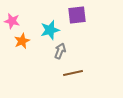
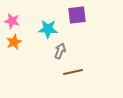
cyan star: moved 2 px left, 1 px up; rotated 18 degrees clockwise
orange star: moved 8 px left, 1 px down
brown line: moved 1 px up
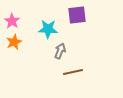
pink star: rotated 21 degrees clockwise
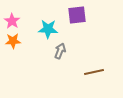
orange star: moved 1 px left, 1 px up; rotated 21 degrees clockwise
brown line: moved 21 px right
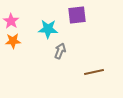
pink star: moved 1 px left
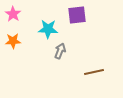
pink star: moved 2 px right, 7 px up
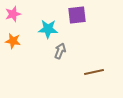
pink star: rotated 21 degrees clockwise
orange star: rotated 14 degrees clockwise
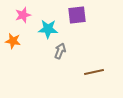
pink star: moved 10 px right, 1 px down
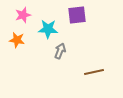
orange star: moved 4 px right, 1 px up
